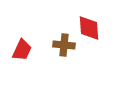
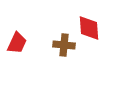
red trapezoid: moved 5 px left, 7 px up
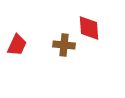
red trapezoid: moved 2 px down
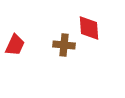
red trapezoid: moved 2 px left
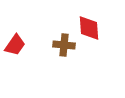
red trapezoid: rotated 10 degrees clockwise
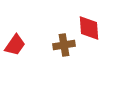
brown cross: rotated 15 degrees counterclockwise
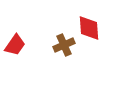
brown cross: rotated 15 degrees counterclockwise
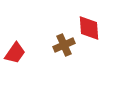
red trapezoid: moved 8 px down
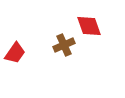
red diamond: moved 2 px up; rotated 16 degrees counterclockwise
